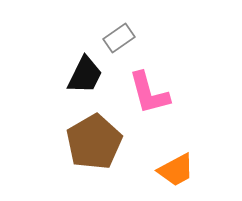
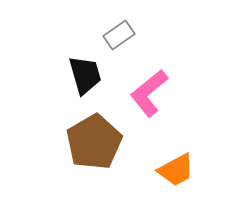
gray rectangle: moved 3 px up
black trapezoid: rotated 42 degrees counterclockwise
pink L-shape: rotated 66 degrees clockwise
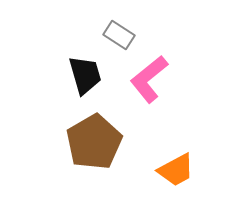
gray rectangle: rotated 68 degrees clockwise
pink L-shape: moved 14 px up
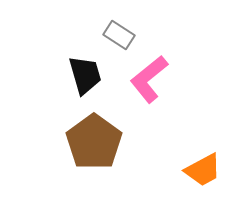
brown pentagon: rotated 6 degrees counterclockwise
orange trapezoid: moved 27 px right
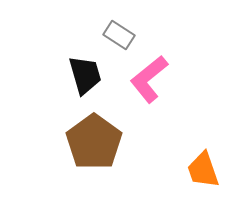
orange trapezoid: rotated 99 degrees clockwise
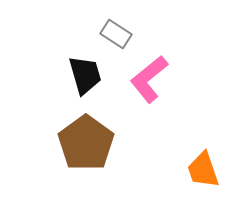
gray rectangle: moved 3 px left, 1 px up
brown pentagon: moved 8 px left, 1 px down
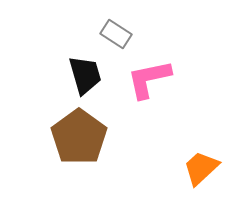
pink L-shape: rotated 27 degrees clockwise
brown pentagon: moved 7 px left, 6 px up
orange trapezoid: moved 2 px left, 2 px up; rotated 66 degrees clockwise
